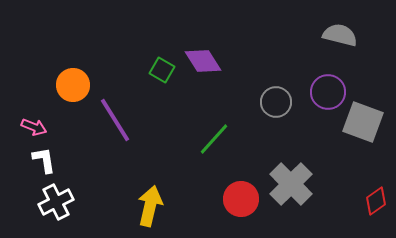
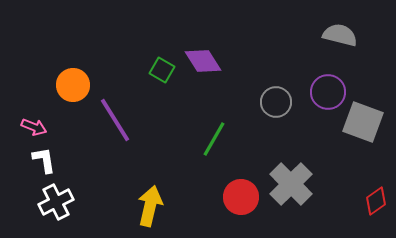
green line: rotated 12 degrees counterclockwise
red circle: moved 2 px up
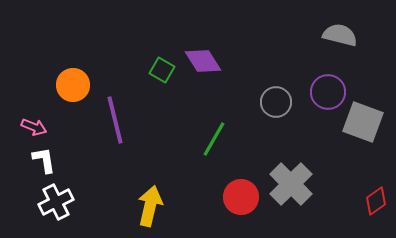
purple line: rotated 18 degrees clockwise
